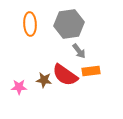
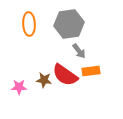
orange ellipse: moved 1 px left
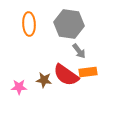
gray hexagon: rotated 16 degrees clockwise
orange rectangle: moved 3 px left, 1 px down
red semicircle: moved 1 px right
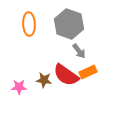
gray hexagon: rotated 12 degrees clockwise
orange rectangle: rotated 18 degrees counterclockwise
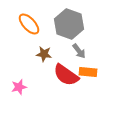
orange ellipse: rotated 40 degrees counterclockwise
orange rectangle: rotated 30 degrees clockwise
brown star: moved 26 px up
pink star: rotated 14 degrees counterclockwise
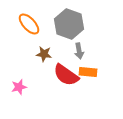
gray arrow: rotated 28 degrees clockwise
